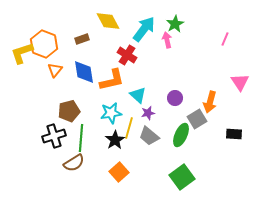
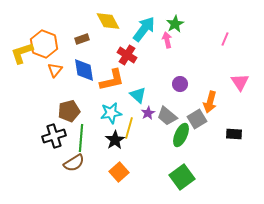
blue diamond: moved 2 px up
purple circle: moved 5 px right, 14 px up
purple star: rotated 16 degrees counterclockwise
gray trapezoid: moved 18 px right, 20 px up
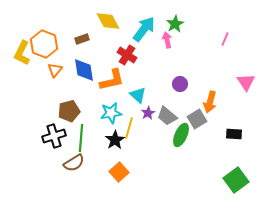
yellow L-shape: rotated 45 degrees counterclockwise
pink triangle: moved 6 px right
green square: moved 54 px right, 3 px down
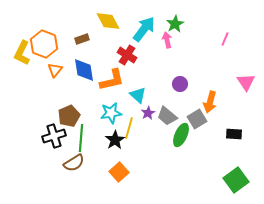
brown pentagon: moved 5 px down; rotated 10 degrees counterclockwise
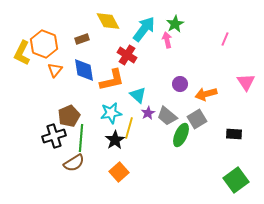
orange arrow: moved 4 px left, 8 px up; rotated 60 degrees clockwise
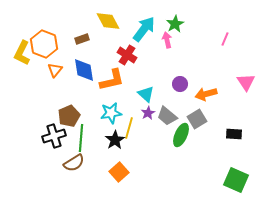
cyan triangle: moved 8 px right, 1 px up
green square: rotated 30 degrees counterclockwise
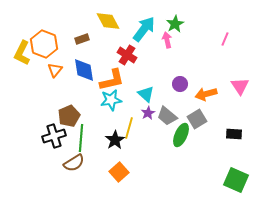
pink triangle: moved 6 px left, 4 px down
cyan star: moved 13 px up
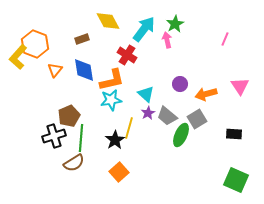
orange hexagon: moved 9 px left
yellow L-shape: moved 4 px left, 4 px down; rotated 15 degrees clockwise
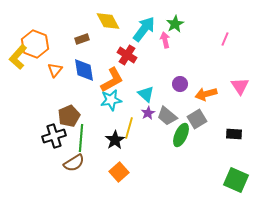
pink arrow: moved 2 px left
orange L-shape: rotated 16 degrees counterclockwise
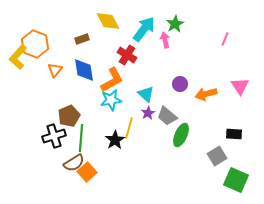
gray square: moved 20 px right, 37 px down
orange square: moved 32 px left
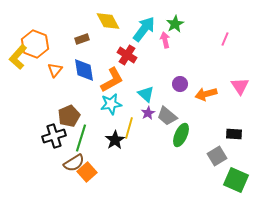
cyan star: moved 4 px down
green line: rotated 12 degrees clockwise
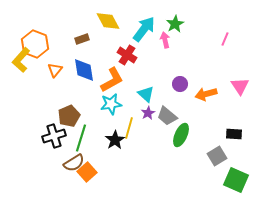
yellow L-shape: moved 3 px right, 3 px down
